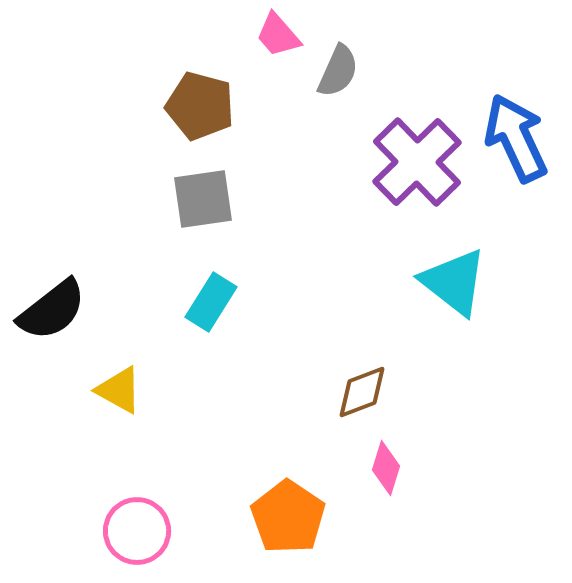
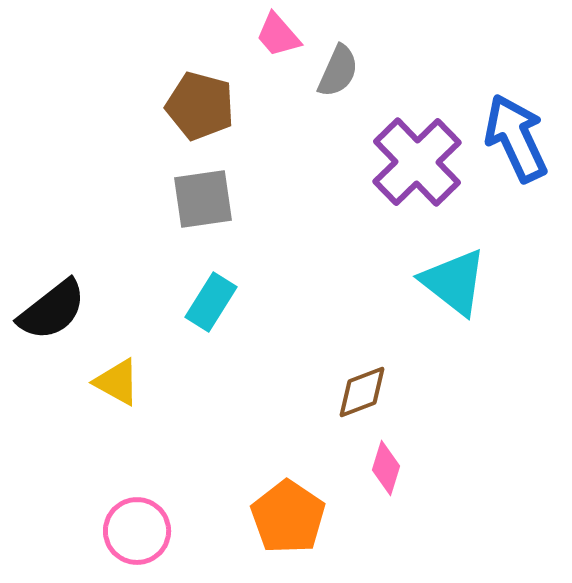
yellow triangle: moved 2 px left, 8 px up
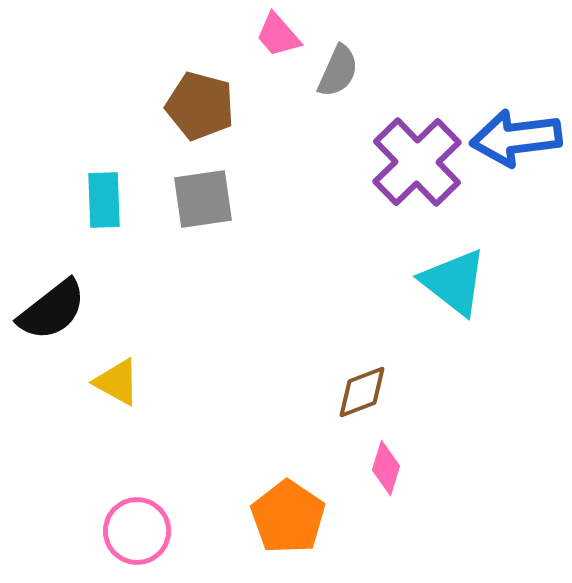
blue arrow: rotated 72 degrees counterclockwise
cyan rectangle: moved 107 px left, 102 px up; rotated 34 degrees counterclockwise
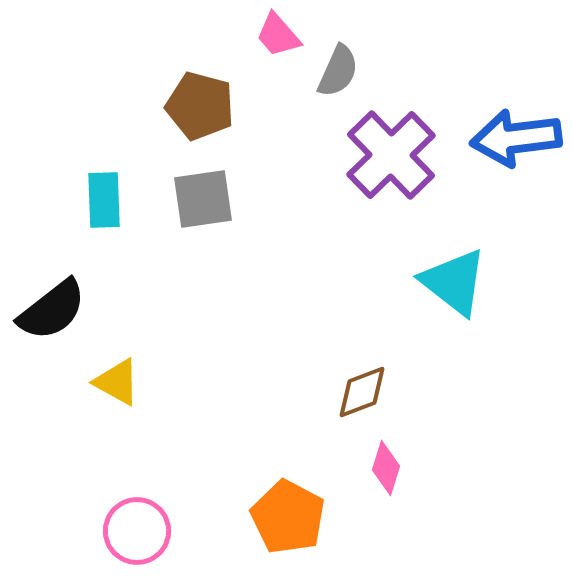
purple cross: moved 26 px left, 7 px up
orange pentagon: rotated 6 degrees counterclockwise
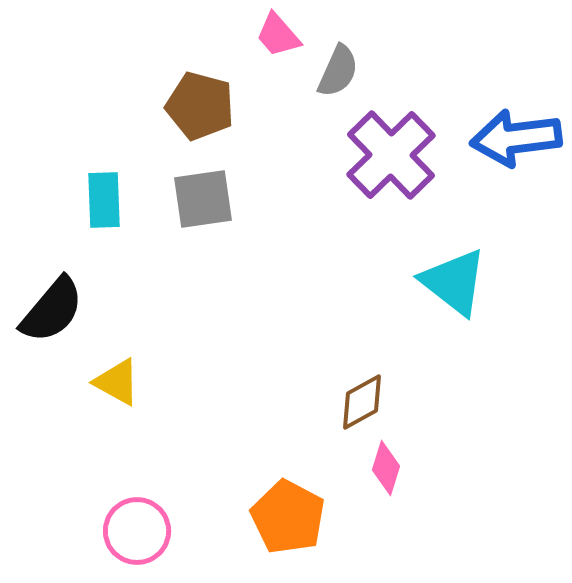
black semicircle: rotated 12 degrees counterclockwise
brown diamond: moved 10 px down; rotated 8 degrees counterclockwise
